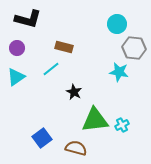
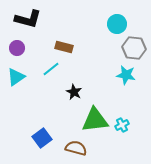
cyan star: moved 7 px right, 3 px down
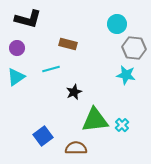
brown rectangle: moved 4 px right, 3 px up
cyan line: rotated 24 degrees clockwise
black star: rotated 21 degrees clockwise
cyan cross: rotated 16 degrees counterclockwise
blue square: moved 1 px right, 2 px up
brown semicircle: rotated 15 degrees counterclockwise
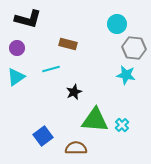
green triangle: rotated 12 degrees clockwise
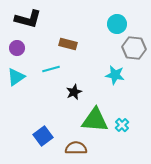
cyan star: moved 11 px left
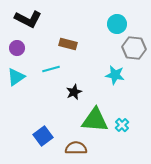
black L-shape: rotated 12 degrees clockwise
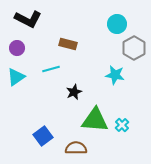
gray hexagon: rotated 25 degrees clockwise
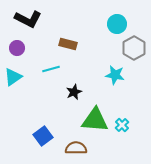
cyan triangle: moved 3 px left
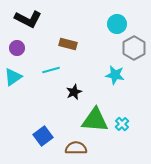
cyan line: moved 1 px down
cyan cross: moved 1 px up
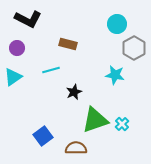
green triangle: rotated 24 degrees counterclockwise
